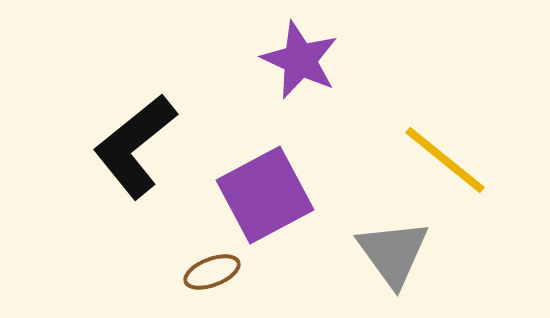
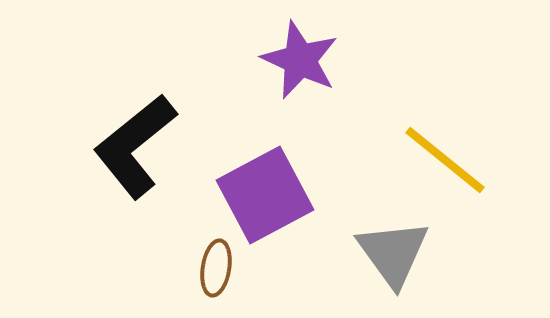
brown ellipse: moved 4 px right, 4 px up; rotated 60 degrees counterclockwise
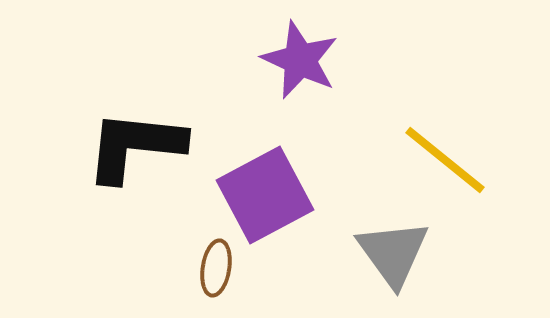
black L-shape: rotated 45 degrees clockwise
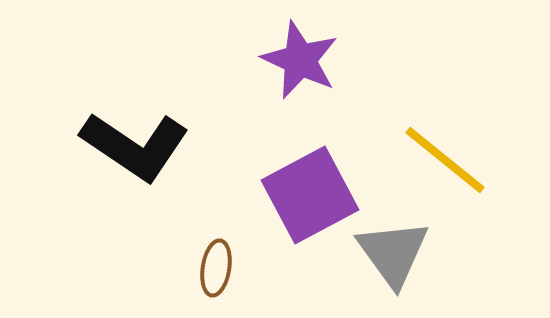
black L-shape: rotated 152 degrees counterclockwise
purple square: moved 45 px right
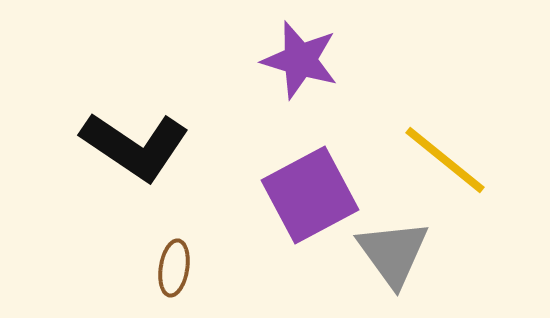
purple star: rotated 8 degrees counterclockwise
brown ellipse: moved 42 px left
